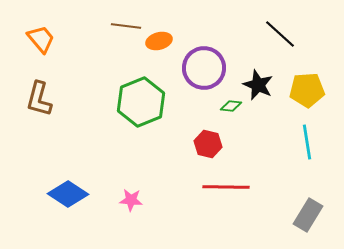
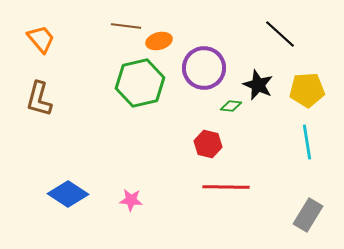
green hexagon: moved 1 px left, 19 px up; rotated 9 degrees clockwise
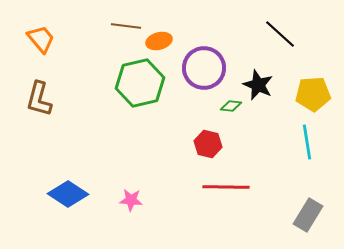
yellow pentagon: moved 6 px right, 4 px down
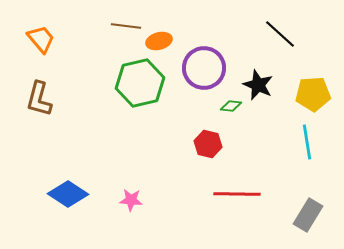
red line: moved 11 px right, 7 px down
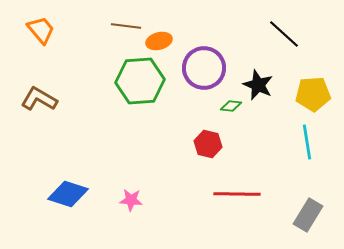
black line: moved 4 px right
orange trapezoid: moved 9 px up
green hexagon: moved 2 px up; rotated 9 degrees clockwise
brown L-shape: rotated 105 degrees clockwise
blue diamond: rotated 15 degrees counterclockwise
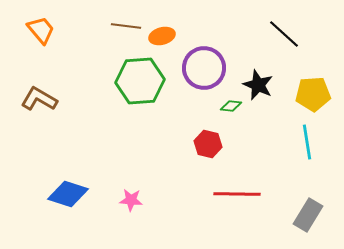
orange ellipse: moved 3 px right, 5 px up
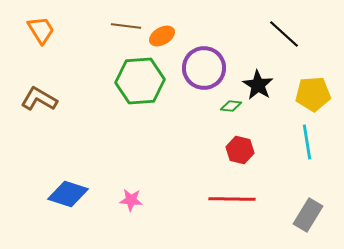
orange trapezoid: rotated 8 degrees clockwise
orange ellipse: rotated 15 degrees counterclockwise
black star: rotated 8 degrees clockwise
red hexagon: moved 32 px right, 6 px down
red line: moved 5 px left, 5 px down
